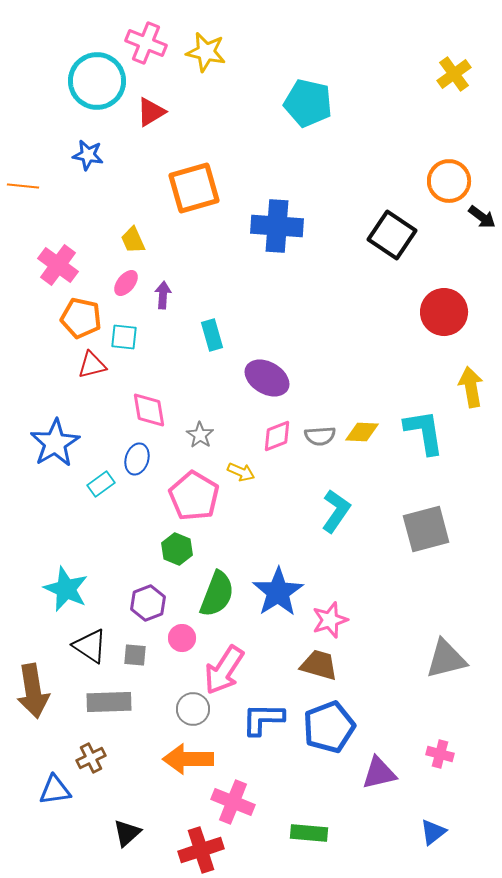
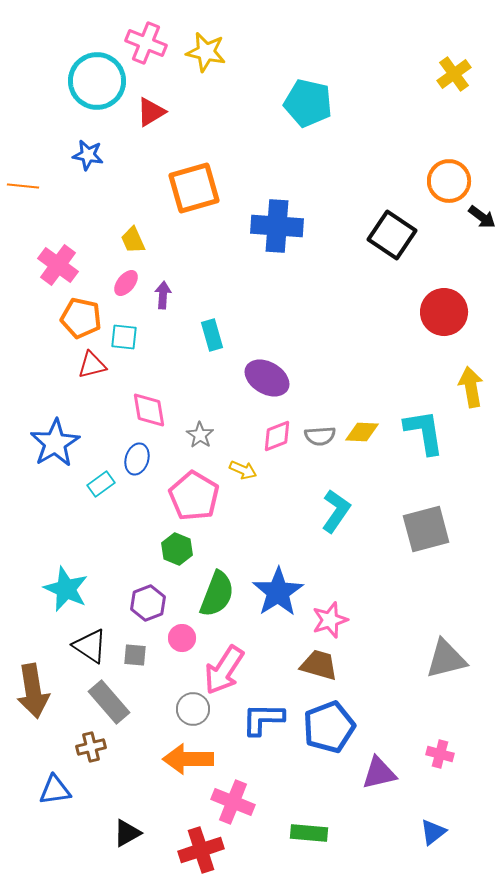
yellow arrow at (241, 472): moved 2 px right, 2 px up
gray rectangle at (109, 702): rotated 51 degrees clockwise
brown cross at (91, 758): moved 11 px up; rotated 12 degrees clockwise
black triangle at (127, 833): rotated 12 degrees clockwise
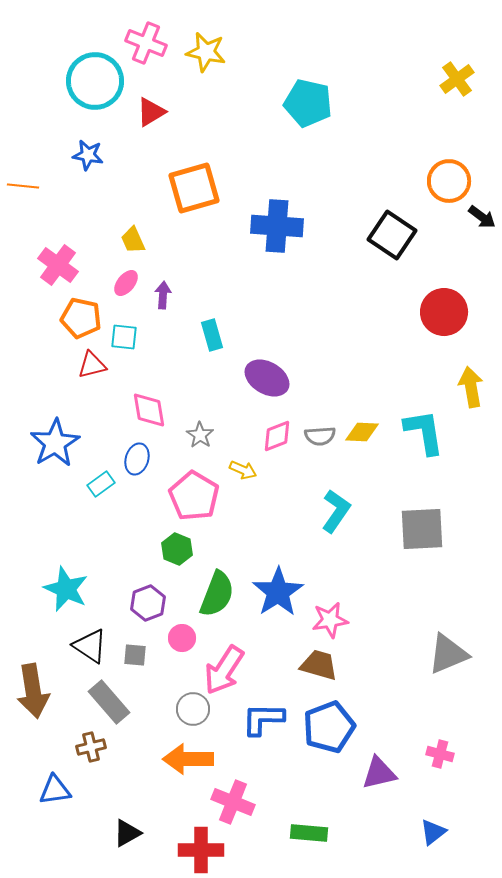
yellow cross at (454, 74): moved 3 px right, 5 px down
cyan circle at (97, 81): moved 2 px left
gray square at (426, 529): moved 4 px left; rotated 12 degrees clockwise
pink star at (330, 620): rotated 9 degrees clockwise
gray triangle at (446, 659): moved 2 px right, 5 px up; rotated 9 degrees counterclockwise
red cross at (201, 850): rotated 18 degrees clockwise
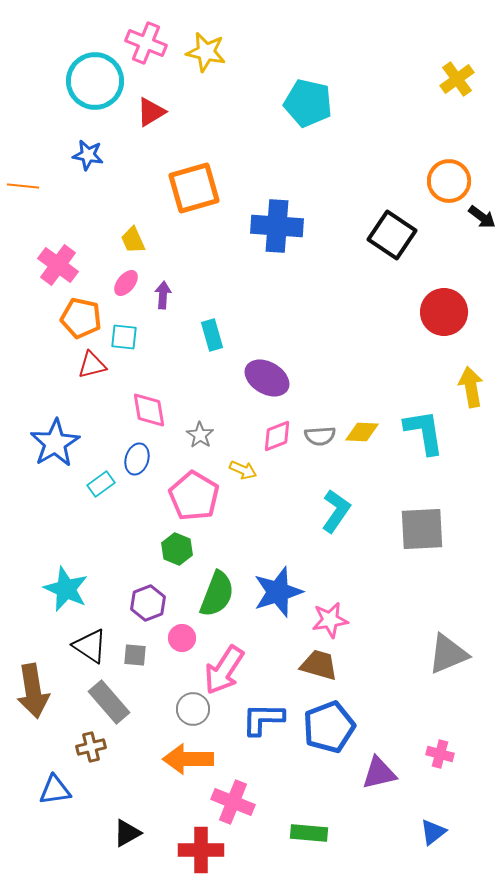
blue star at (278, 592): rotated 15 degrees clockwise
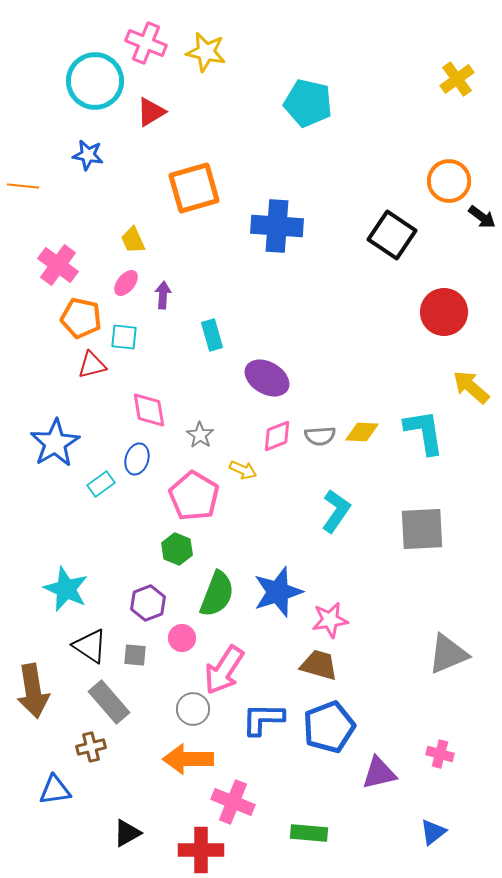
yellow arrow at (471, 387): rotated 39 degrees counterclockwise
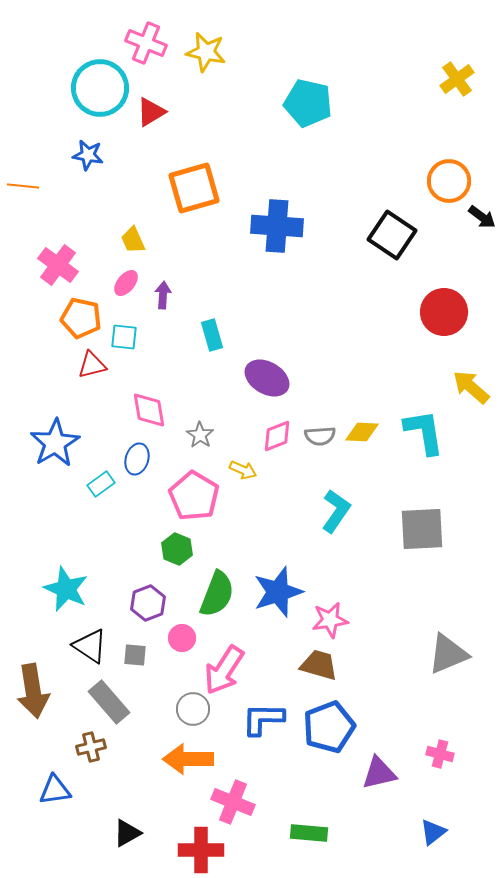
cyan circle at (95, 81): moved 5 px right, 7 px down
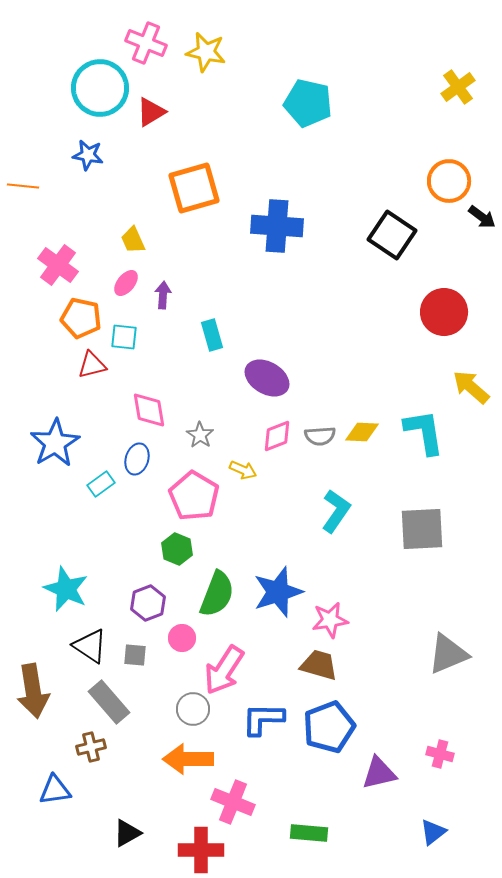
yellow cross at (457, 79): moved 1 px right, 8 px down
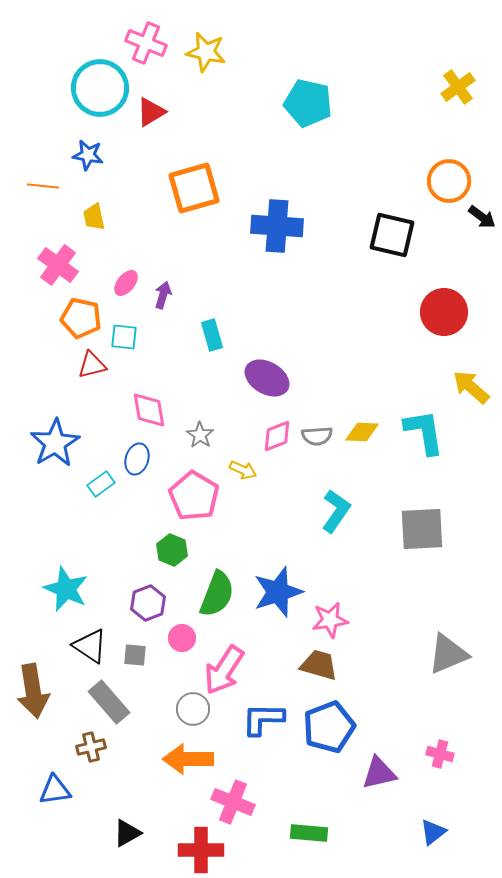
orange line at (23, 186): moved 20 px right
black square at (392, 235): rotated 21 degrees counterclockwise
yellow trapezoid at (133, 240): moved 39 px left, 23 px up; rotated 12 degrees clockwise
purple arrow at (163, 295): rotated 12 degrees clockwise
gray semicircle at (320, 436): moved 3 px left
green hexagon at (177, 549): moved 5 px left, 1 px down
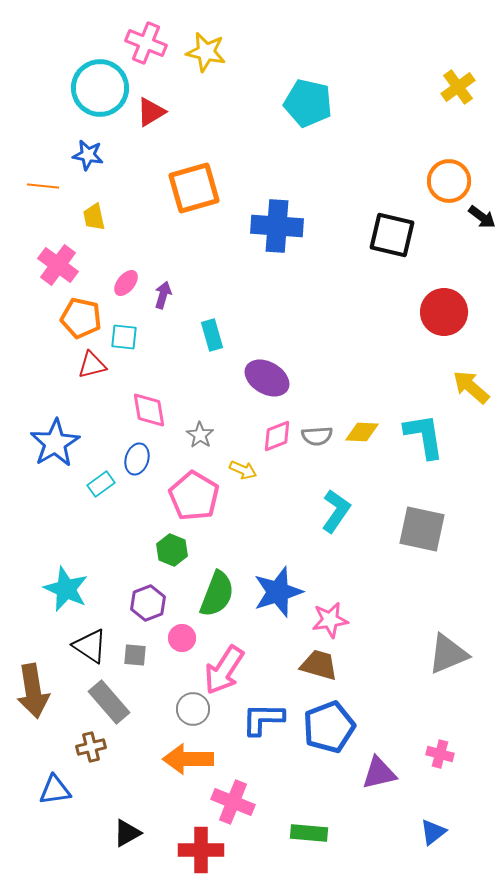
cyan L-shape at (424, 432): moved 4 px down
gray square at (422, 529): rotated 15 degrees clockwise
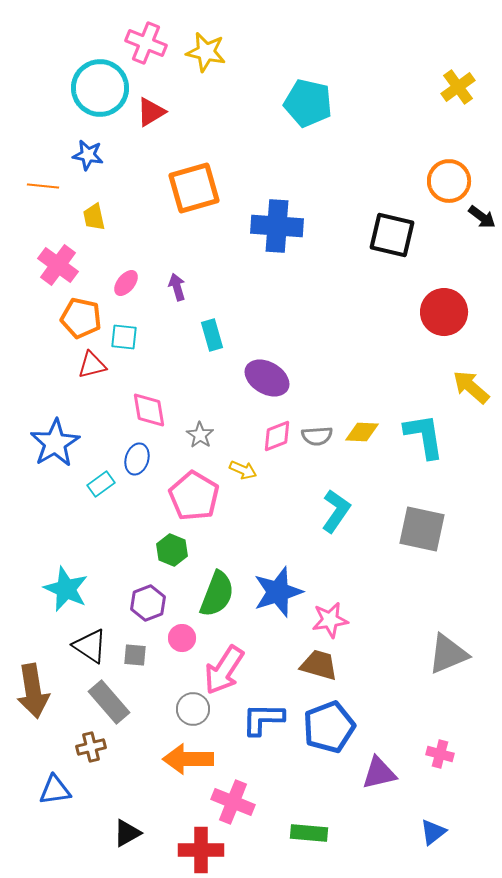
purple arrow at (163, 295): moved 14 px right, 8 px up; rotated 32 degrees counterclockwise
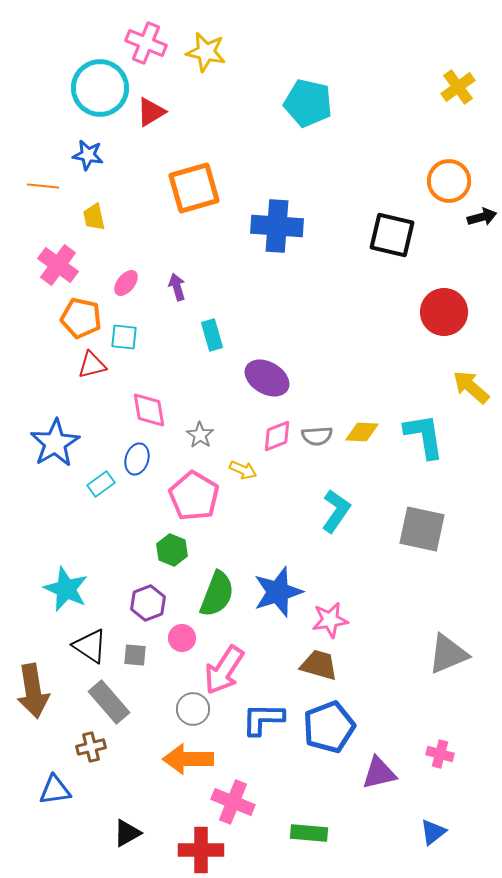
black arrow at (482, 217): rotated 52 degrees counterclockwise
